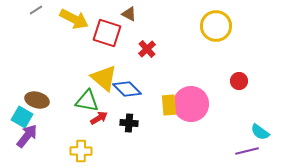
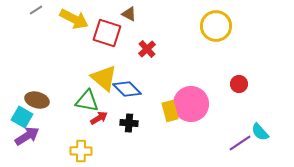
red circle: moved 3 px down
yellow rectangle: moved 1 px right, 6 px down; rotated 10 degrees counterclockwise
cyan semicircle: rotated 12 degrees clockwise
purple arrow: rotated 20 degrees clockwise
purple line: moved 7 px left, 8 px up; rotated 20 degrees counterclockwise
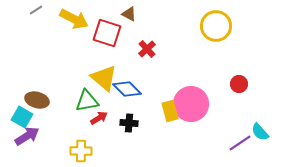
green triangle: rotated 20 degrees counterclockwise
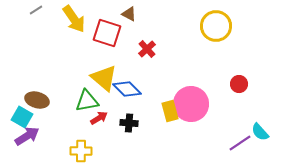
yellow arrow: rotated 28 degrees clockwise
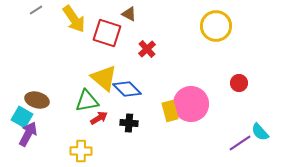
red circle: moved 1 px up
purple arrow: moved 1 px right, 2 px up; rotated 30 degrees counterclockwise
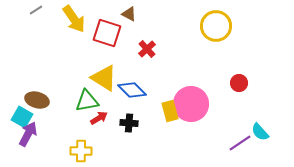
yellow triangle: rotated 8 degrees counterclockwise
blue diamond: moved 5 px right, 1 px down
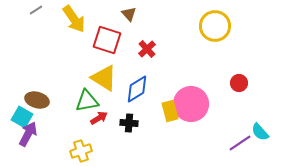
brown triangle: rotated 21 degrees clockwise
yellow circle: moved 1 px left
red square: moved 7 px down
blue diamond: moved 5 px right, 1 px up; rotated 76 degrees counterclockwise
yellow cross: rotated 20 degrees counterclockwise
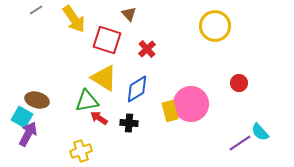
red arrow: rotated 114 degrees counterclockwise
